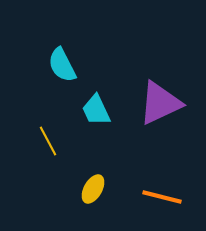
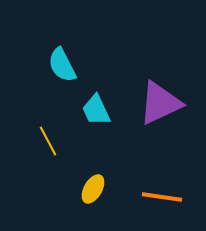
orange line: rotated 6 degrees counterclockwise
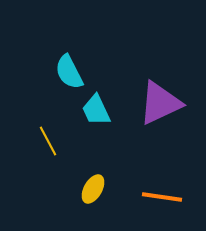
cyan semicircle: moved 7 px right, 7 px down
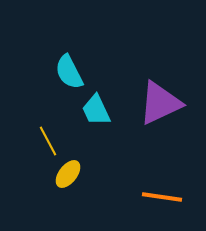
yellow ellipse: moved 25 px left, 15 px up; rotated 8 degrees clockwise
